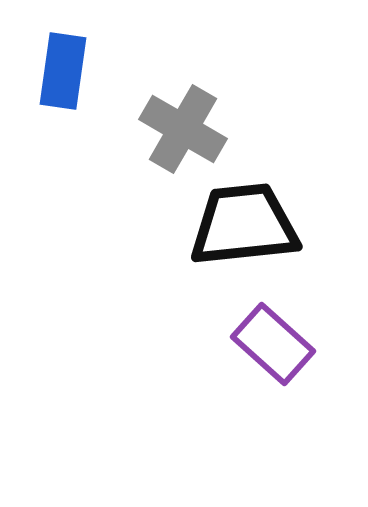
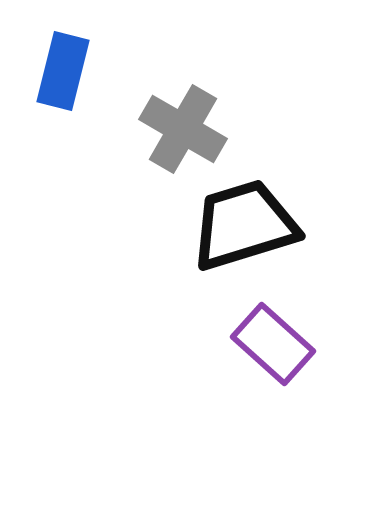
blue rectangle: rotated 6 degrees clockwise
black trapezoid: rotated 11 degrees counterclockwise
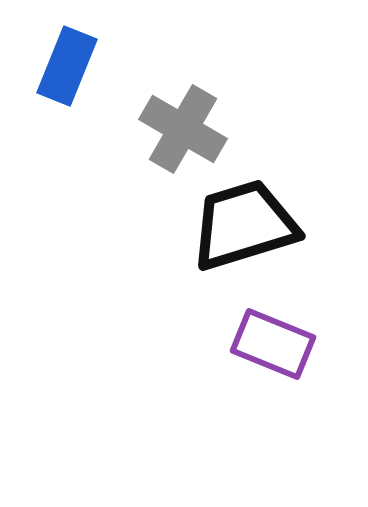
blue rectangle: moved 4 px right, 5 px up; rotated 8 degrees clockwise
purple rectangle: rotated 20 degrees counterclockwise
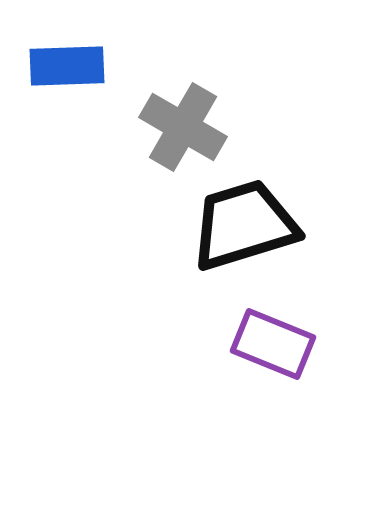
blue rectangle: rotated 66 degrees clockwise
gray cross: moved 2 px up
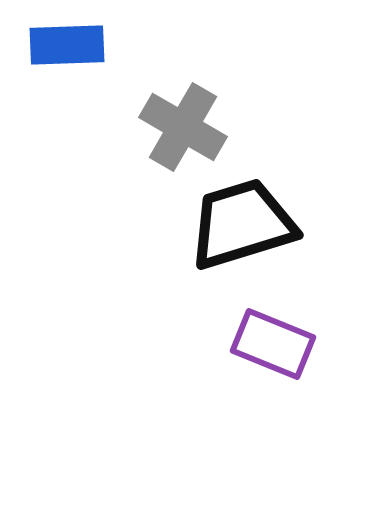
blue rectangle: moved 21 px up
black trapezoid: moved 2 px left, 1 px up
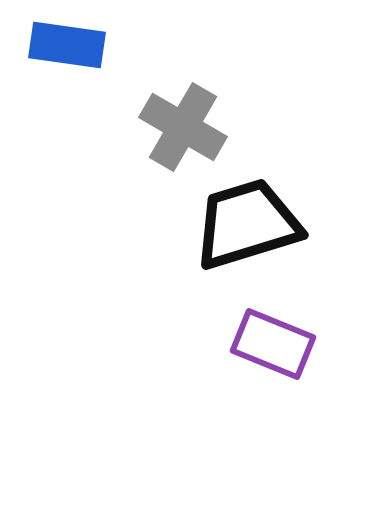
blue rectangle: rotated 10 degrees clockwise
black trapezoid: moved 5 px right
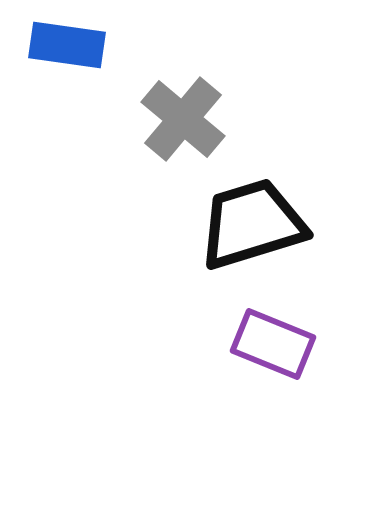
gray cross: moved 8 px up; rotated 10 degrees clockwise
black trapezoid: moved 5 px right
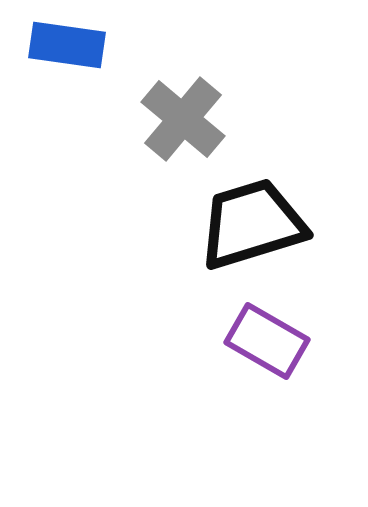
purple rectangle: moved 6 px left, 3 px up; rotated 8 degrees clockwise
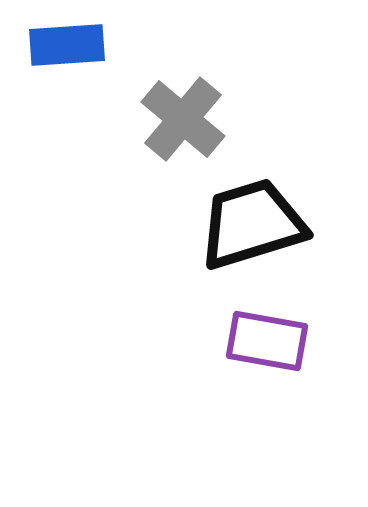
blue rectangle: rotated 12 degrees counterclockwise
purple rectangle: rotated 20 degrees counterclockwise
